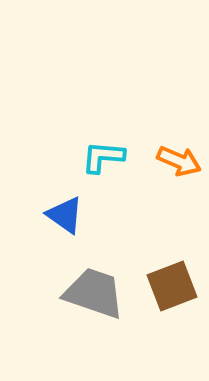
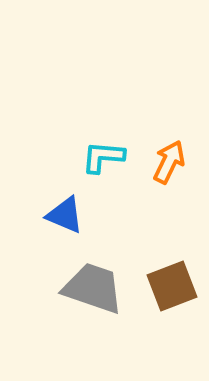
orange arrow: moved 10 px left, 1 px down; rotated 87 degrees counterclockwise
blue triangle: rotated 12 degrees counterclockwise
gray trapezoid: moved 1 px left, 5 px up
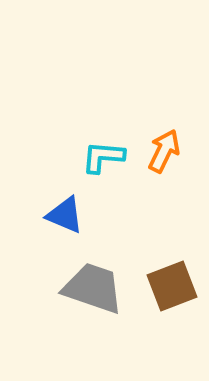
orange arrow: moved 5 px left, 11 px up
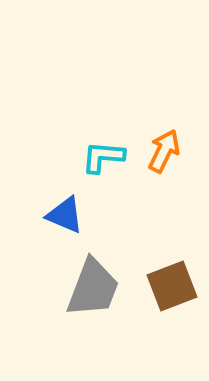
gray trapezoid: rotated 92 degrees clockwise
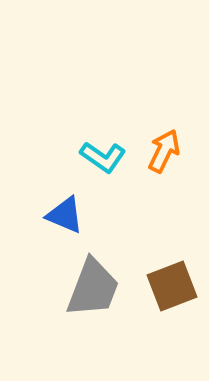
cyan L-shape: rotated 150 degrees counterclockwise
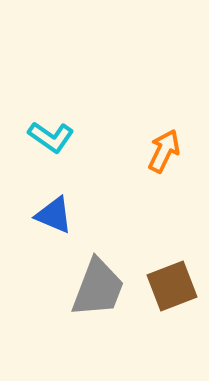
cyan L-shape: moved 52 px left, 20 px up
blue triangle: moved 11 px left
gray trapezoid: moved 5 px right
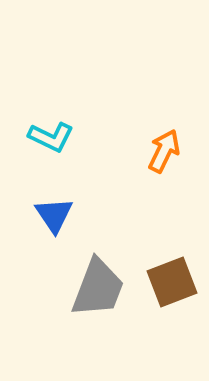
cyan L-shape: rotated 9 degrees counterclockwise
blue triangle: rotated 33 degrees clockwise
brown square: moved 4 px up
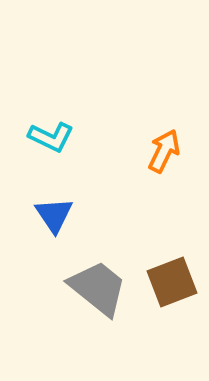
gray trapezoid: rotated 72 degrees counterclockwise
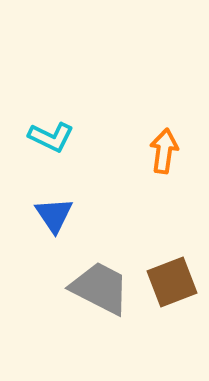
orange arrow: rotated 18 degrees counterclockwise
gray trapezoid: moved 2 px right; rotated 12 degrees counterclockwise
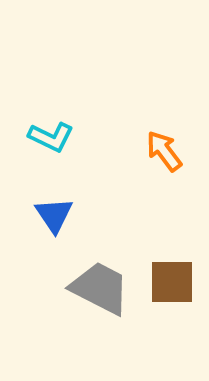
orange arrow: rotated 45 degrees counterclockwise
brown square: rotated 21 degrees clockwise
